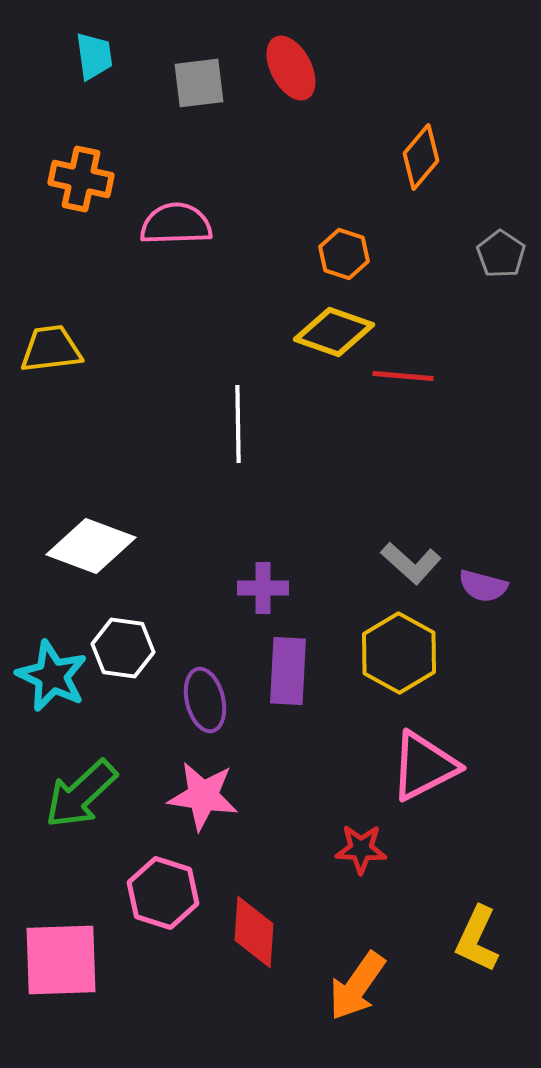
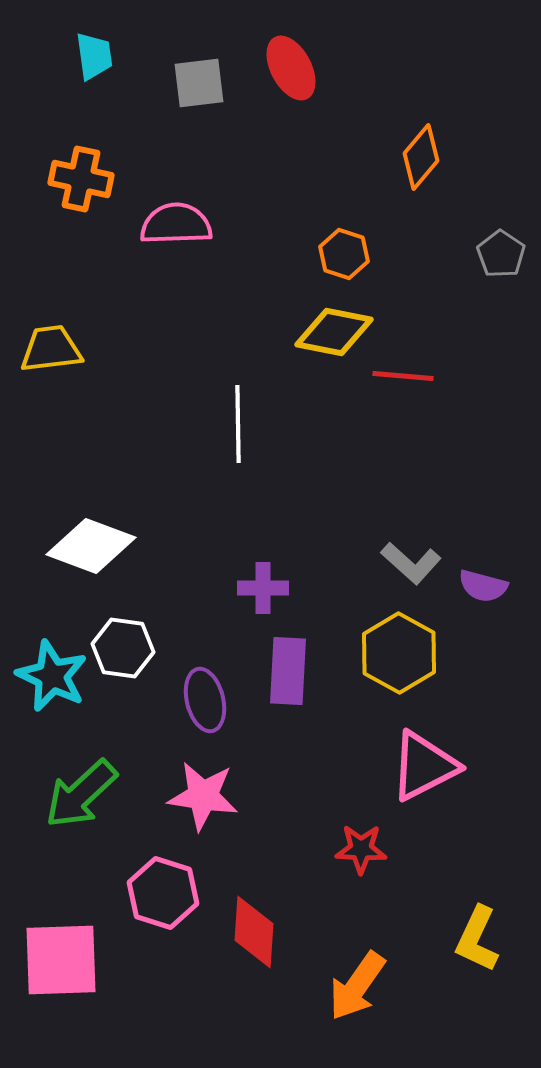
yellow diamond: rotated 8 degrees counterclockwise
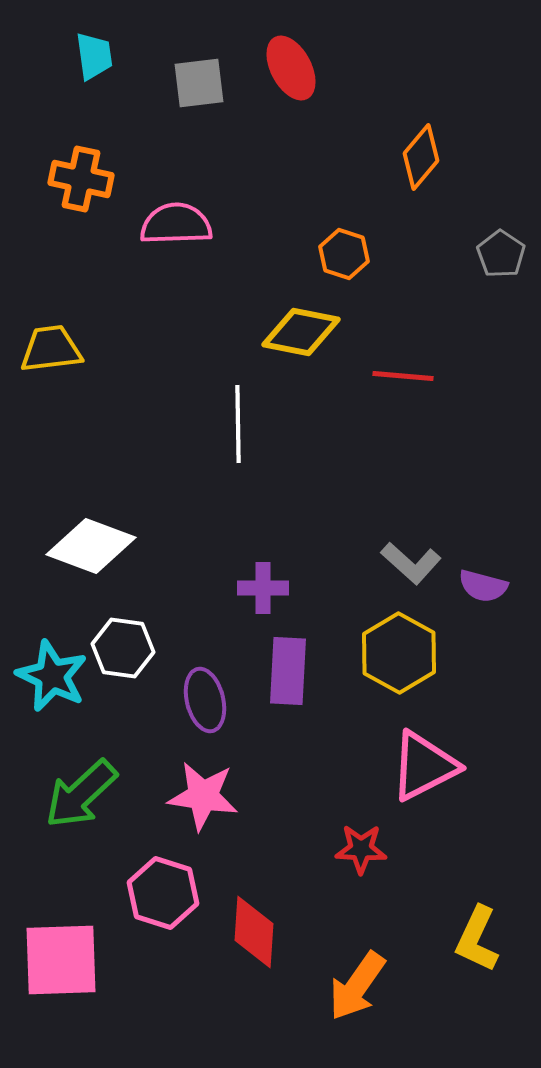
yellow diamond: moved 33 px left
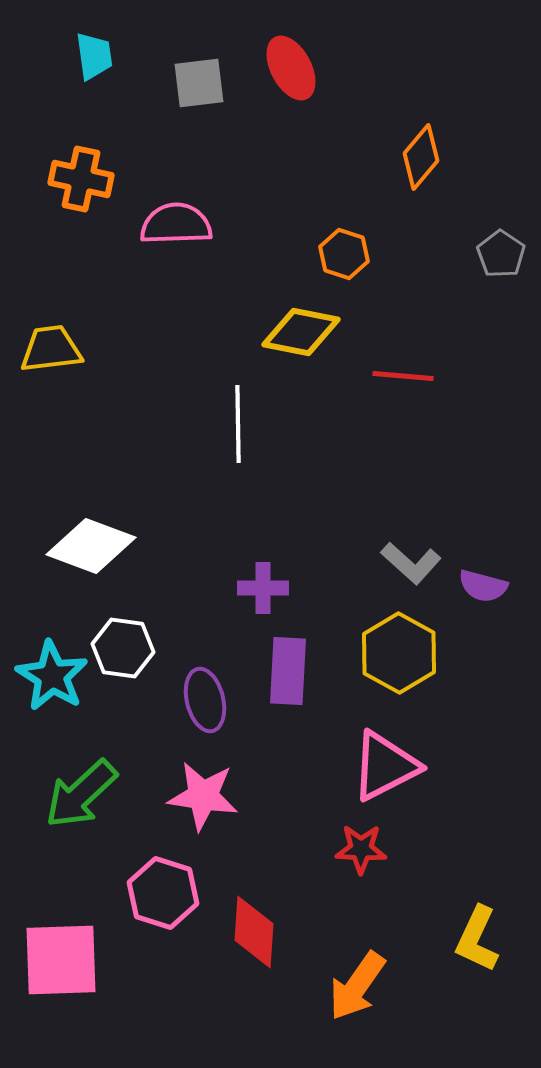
cyan star: rotated 6 degrees clockwise
pink triangle: moved 39 px left
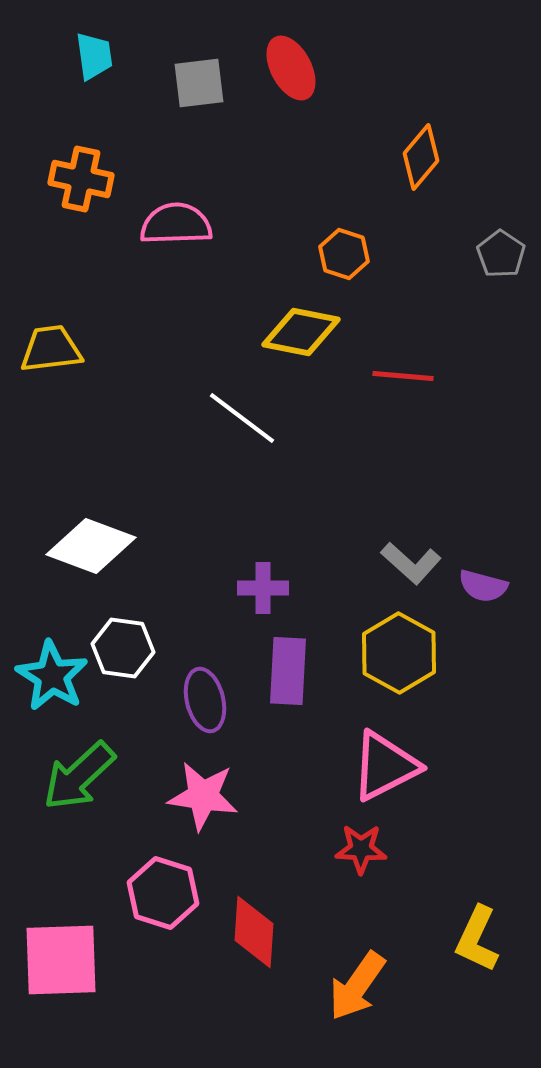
white line: moved 4 px right, 6 px up; rotated 52 degrees counterclockwise
green arrow: moved 2 px left, 18 px up
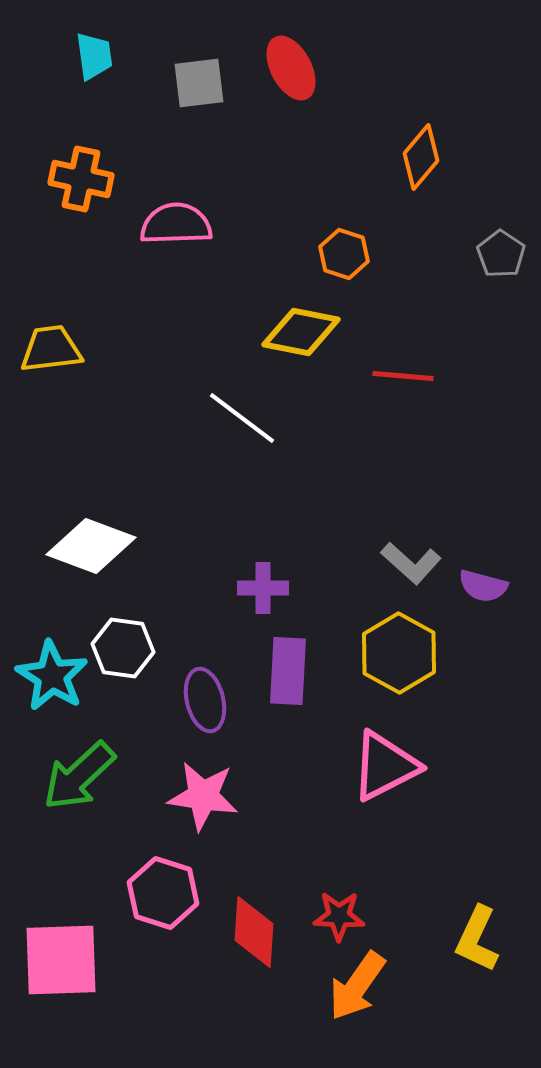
red star: moved 22 px left, 67 px down
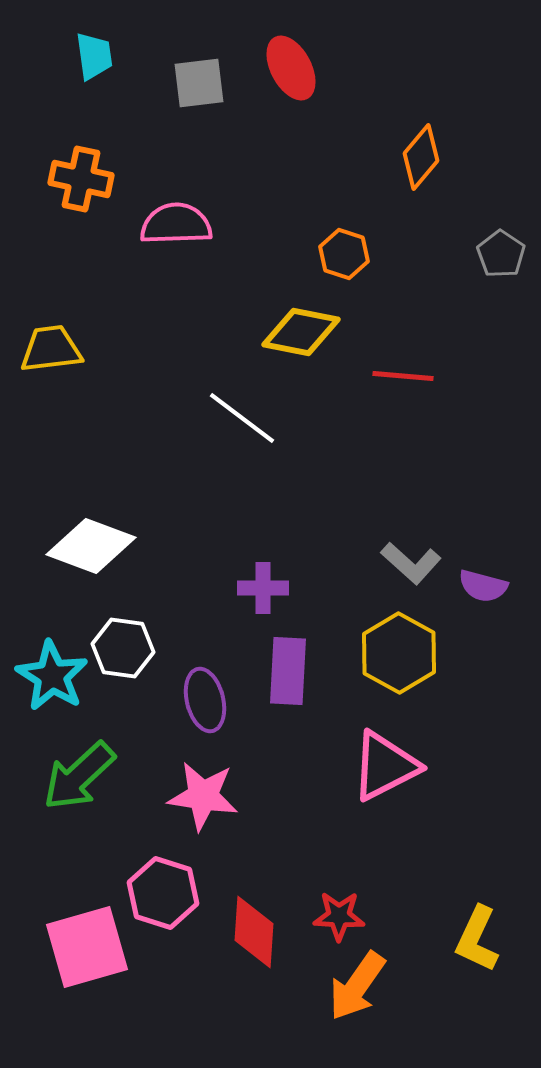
pink square: moved 26 px right, 13 px up; rotated 14 degrees counterclockwise
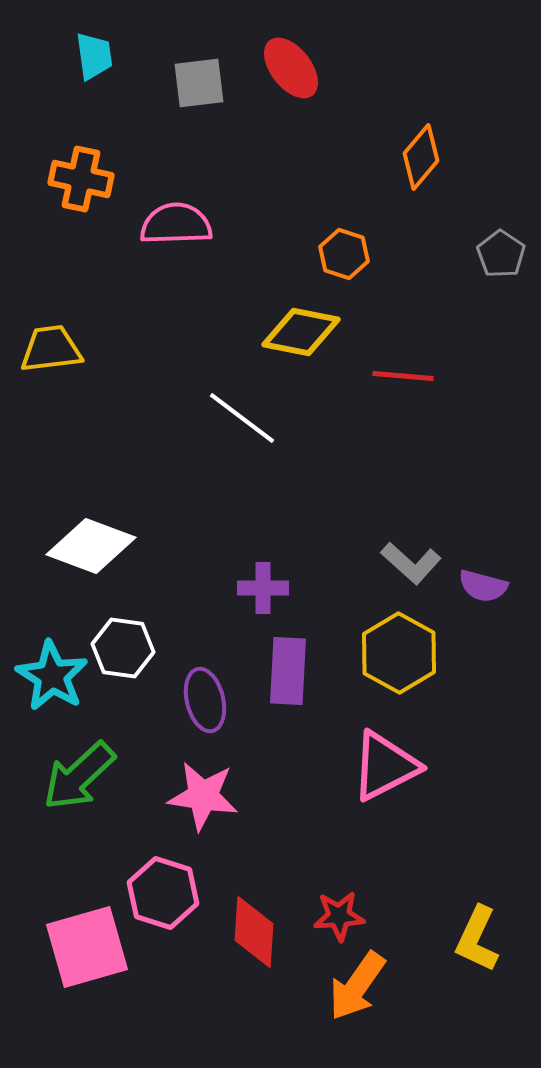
red ellipse: rotated 10 degrees counterclockwise
red star: rotated 6 degrees counterclockwise
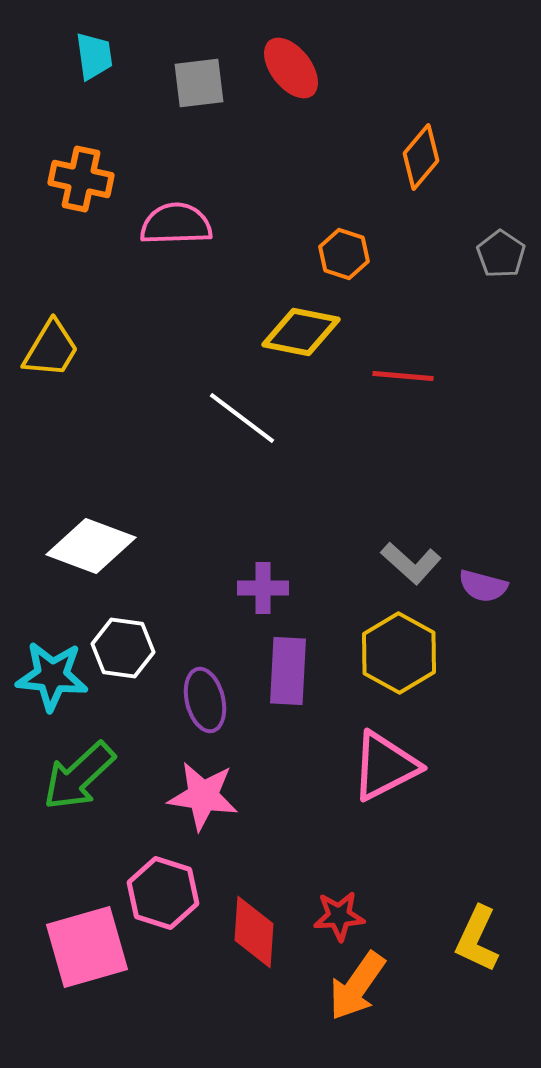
yellow trapezoid: rotated 128 degrees clockwise
cyan star: rotated 26 degrees counterclockwise
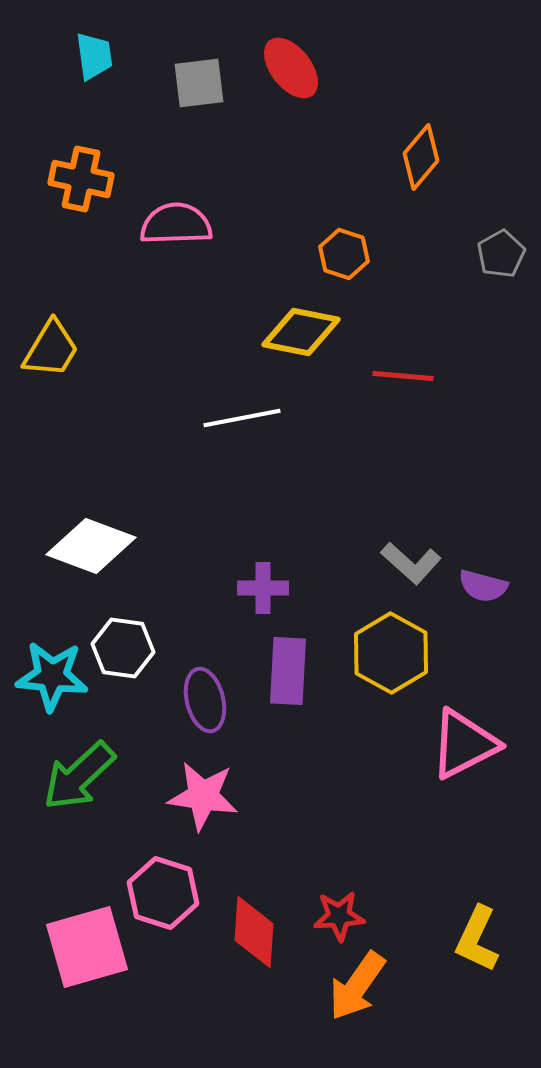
gray pentagon: rotated 9 degrees clockwise
white line: rotated 48 degrees counterclockwise
yellow hexagon: moved 8 px left
pink triangle: moved 79 px right, 22 px up
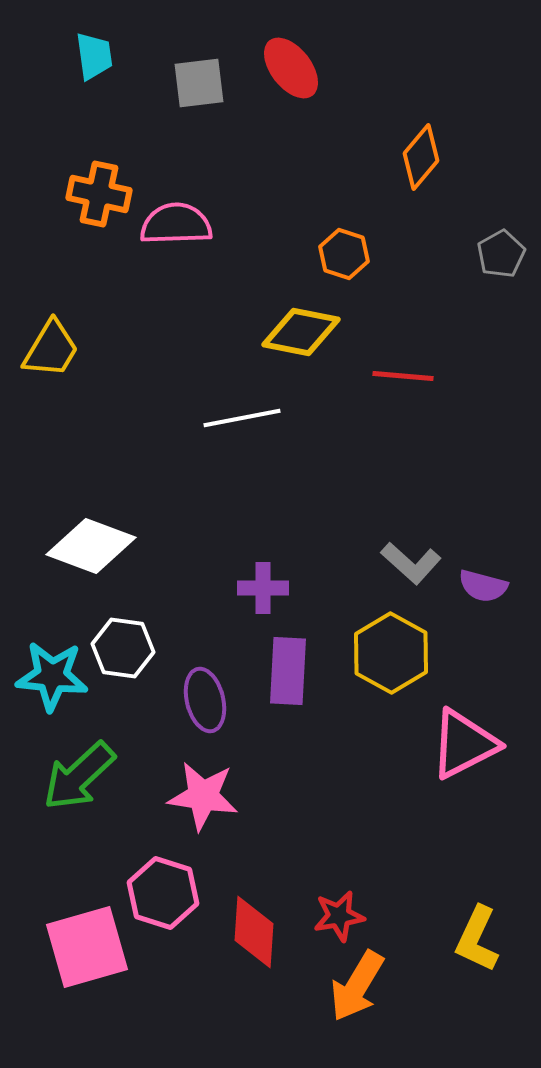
orange cross: moved 18 px right, 15 px down
red star: rotated 6 degrees counterclockwise
orange arrow: rotated 4 degrees counterclockwise
